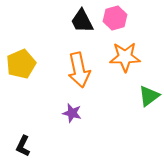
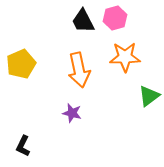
black trapezoid: moved 1 px right
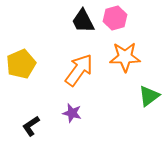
orange arrow: rotated 132 degrees counterclockwise
black L-shape: moved 8 px right, 20 px up; rotated 30 degrees clockwise
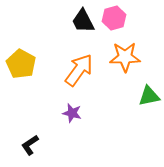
pink hexagon: moved 1 px left
yellow pentagon: rotated 20 degrees counterclockwise
green triangle: rotated 25 degrees clockwise
black L-shape: moved 1 px left, 19 px down
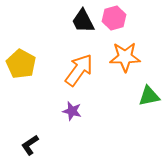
purple star: moved 2 px up
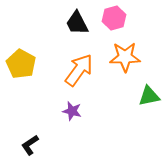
black trapezoid: moved 6 px left, 2 px down
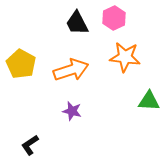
pink hexagon: rotated 10 degrees counterclockwise
orange star: rotated 8 degrees clockwise
orange arrow: moved 8 px left; rotated 36 degrees clockwise
green triangle: moved 5 px down; rotated 15 degrees clockwise
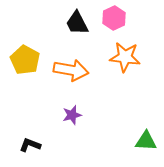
yellow pentagon: moved 4 px right, 4 px up
orange arrow: rotated 28 degrees clockwise
green triangle: moved 3 px left, 40 px down
purple star: moved 4 px down; rotated 30 degrees counterclockwise
black L-shape: rotated 55 degrees clockwise
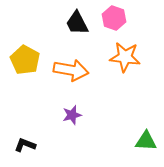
pink hexagon: rotated 15 degrees counterclockwise
black L-shape: moved 5 px left
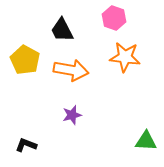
black trapezoid: moved 15 px left, 7 px down
black L-shape: moved 1 px right
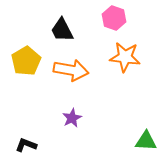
yellow pentagon: moved 1 px right, 1 px down; rotated 12 degrees clockwise
purple star: moved 3 px down; rotated 12 degrees counterclockwise
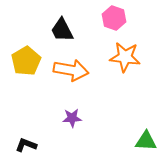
purple star: rotated 24 degrees clockwise
